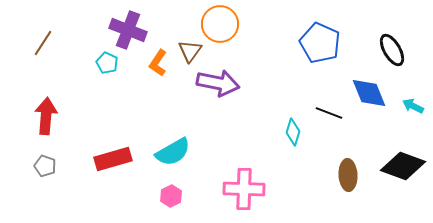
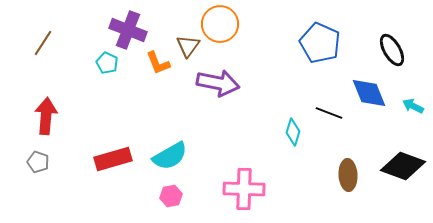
brown triangle: moved 2 px left, 5 px up
orange L-shape: rotated 56 degrees counterclockwise
cyan semicircle: moved 3 px left, 4 px down
gray pentagon: moved 7 px left, 4 px up
pink hexagon: rotated 15 degrees clockwise
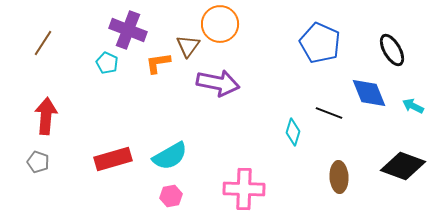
orange L-shape: rotated 104 degrees clockwise
brown ellipse: moved 9 px left, 2 px down
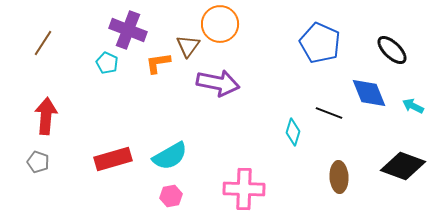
black ellipse: rotated 16 degrees counterclockwise
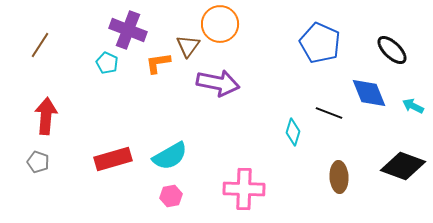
brown line: moved 3 px left, 2 px down
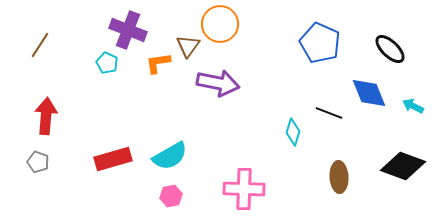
black ellipse: moved 2 px left, 1 px up
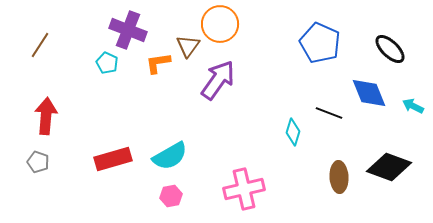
purple arrow: moved 3 px up; rotated 66 degrees counterclockwise
black diamond: moved 14 px left, 1 px down
pink cross: rotated 15 degrees counterclockwise
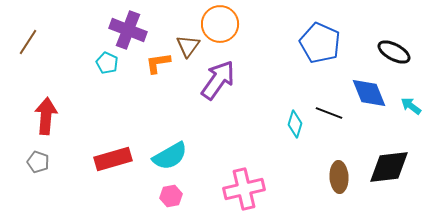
brown line: moved 12 px left, 3 px up
black ellipse: moved 4 px right, 3 px down; rotated 16 degrees counterclockwise
cyan arrow: moved 2 px left; rotated 10 degrees clockwise
cyan diamond: moved 2 px right, 8 px up
black diamond: rotated 27 degrees counterclockwise
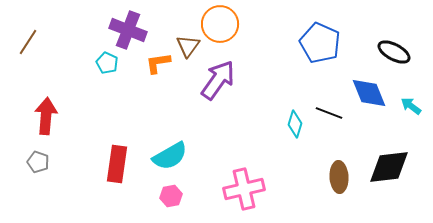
red rectangle: moved 4 px right, 5 px down; rotated 66 degrees counterclockwise
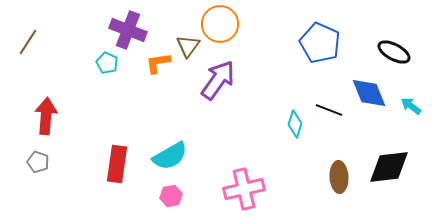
black line: moved 3 px up
